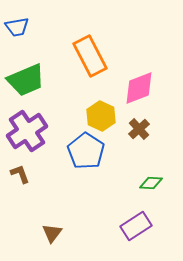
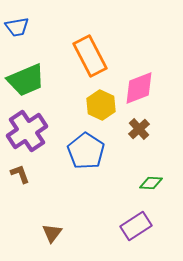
yellow hexagon: moved 11 px up
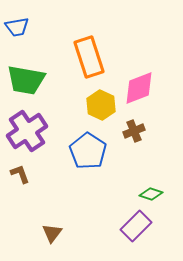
orange rectangle: moved 1 px left, 1 px down; rotated 9 degrees clockwise
green trapezoid: rotated 33 degrees clockwise
brown cross: moved 5 px left, 2 px down; rotated 20 degrees clockwise
blue pentagon: moved 2 px right
green diamond: moved 11 px down; rotated 15 degrees clockwise
purple rectangle: rotated 12 degrees counterclockwise
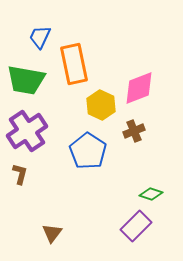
blue trapezoid: moved 23 px right, 10 px down; rotated 125 degrees clockwise
orange rectangle: moved 15 px left, 7 px down; rotated 6 degrees clockwise
brown L-shape: rotated 35 degrees clockwise
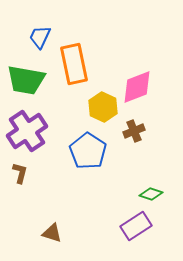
pink diamond: moved 2 px left, 1 px up
yellow hexagon: moved 2 px right, 2 px down
brown L-shape: moved 1 px up
purple rectangle: rotated 12 degrees clockwise
brown triangle: rotated 50 degrees counterclockwise
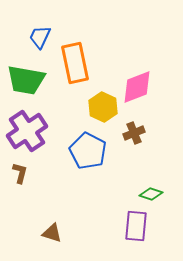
orange rectangle: moved 1 px right, 1 px up
brown cross: moved 2 px down
blue pentagon: rotated 6 degrees counterclockwise
purple rectangle: rotated 52 degrees counterclockwise
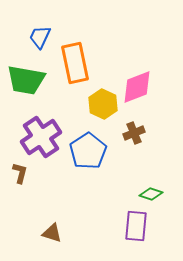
yellow hexagon: moved 3 px up
purple cross: moved 14 px right, 6 px down
blue pentagon: rotated 12 degrees clockwise
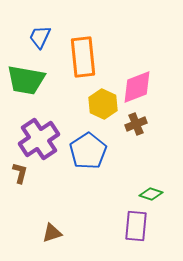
orange rectangle: moved 8 px right, 6 px up; rotated 6 degrees clockwise
brown cross: moved 2 px right, 9 px up
purple cross: moved 2 px left, 2 px down
brown triangle: rotated 35 degrees counterclockwise
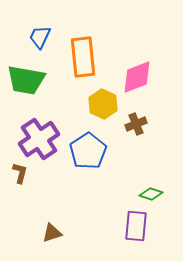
pink diamond: moved 10 px up
